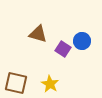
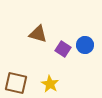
blue circle: moved 3 px right, 4 px down
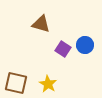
brown triangle: moved 3 px right, 10 px up
yellow star: moved 2 px left
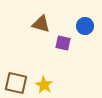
blue circle: moved 19 px up
purple square: moved 6 px up; rotated 21 degrees counterclockwise
yellow star: moved 4 px left, 1 px down
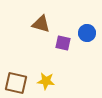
blue circle: moved 2 px right, 7 px down
yellow star: moved 2 px right, 4 px up; rotated 24 degrees counterclockwise
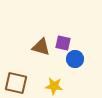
brown triangle: moved 23 px down
blue circle: moved 12 px left, 26 px down
yellow star: moved 8 px right, 5 px down
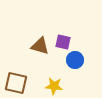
purple square: moved 1 px up
brown triangle: moved 1 px left, 1 px up
blue circle: moved 1 px down
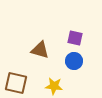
purple square: moved 12 px right, 4 px up
brown triangle: moved 4 px down
blue circle: moved 1 px left, 1 px down
